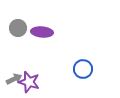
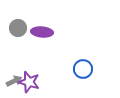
gray arrow: moved 2 px down
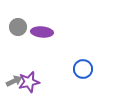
gray circle: moved 1 px up
purple star: rotated 30 degrees counterclockwise
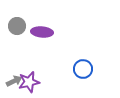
gray circle: moved 1 px left, 1 px up
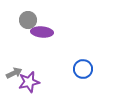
gray circle: moved 11 px right, 6 px up
gray arrow: moved 8 px up
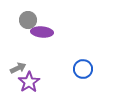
gray arrow: moved 4 px right, 5 px up
purple star: rotated 20 degrees counterclockwise
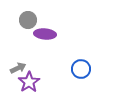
purple ellipse: moved 3 px right, 2 px down
blue circle: moved 2 px left
